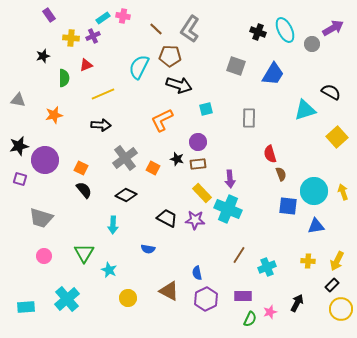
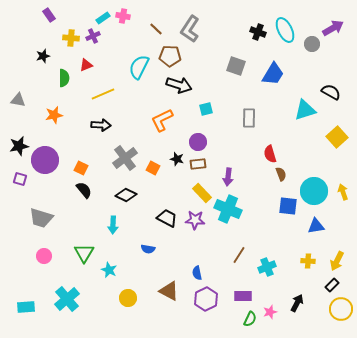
purple arrow at (230, 179): moved 2 px left, 2 px up; rotated 12 degrees clockwise
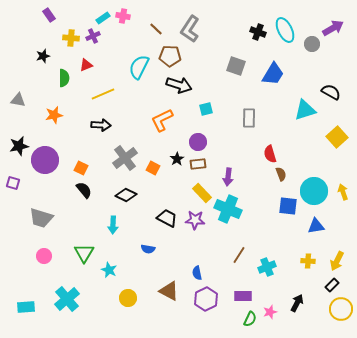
black star at (177, 159): rotated 24 degrees clockwise
purple square at (20, 179): moved 7 px left, 4 px down
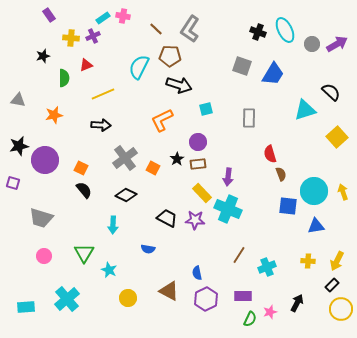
purple arrow at (333, 28): moved 4 px right, 16 px down
gray square at (236, 66): moved 6 px right
black semicircle at (331, 92): rotated 12 degrees clockwise
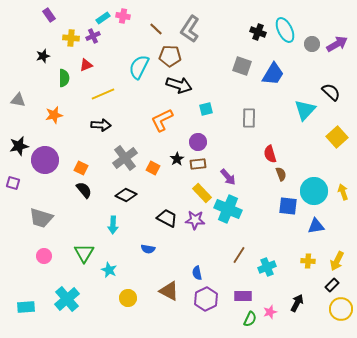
cyan triangle at (305, 110): rotated 30 degrees counterclockwise
purple arrow at (228, 177): rotated 48 degrees counterclockwise
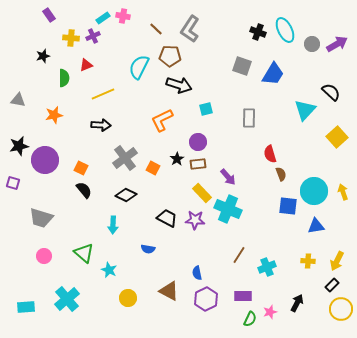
green triangle at (84, 253): rotated 20 degrees counterclockwise
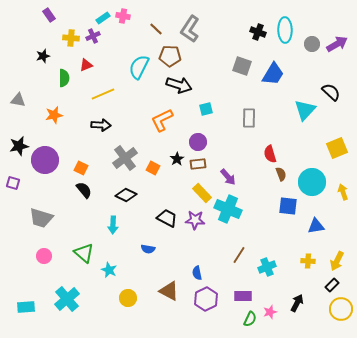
cyan ellipse at (285, 30): rotated 25 degrees clockwise
yellow square at (337, 137): moved 11 px down; rotated 20 degrees clockwise
cyan circle at (314, 191): moved 2 px left, 9 px up
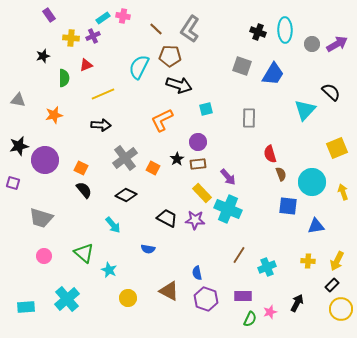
cyan arrow at (113, 225): rotated 42 degrees counterclockwise
purple hexagon at (206, 299): rotated 15 degrees counterclockwise
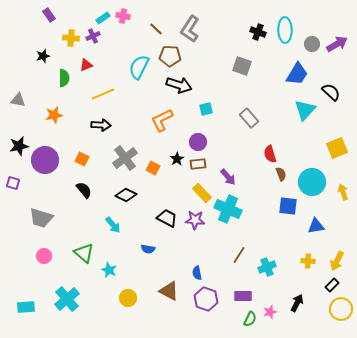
blue trapezoid at (273, 74): moved 24 px right
gray rectangle at (249, 118): rotated 42 degrees counterclockwise
orange square at (81, 168): moved 1 px right, 9 px up
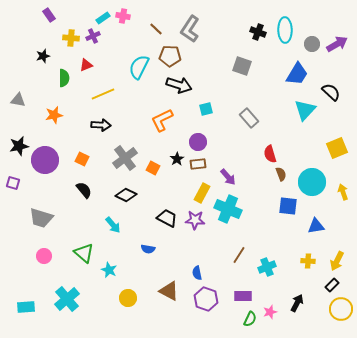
yellow rectangle at (202, 193): rotated 72 degrees clockwise
